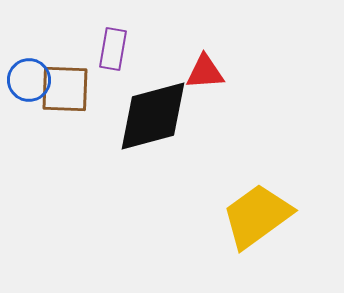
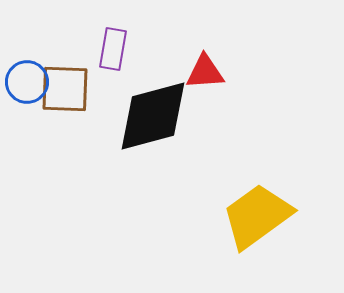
blue circle: moved 2 px left, 2 px down
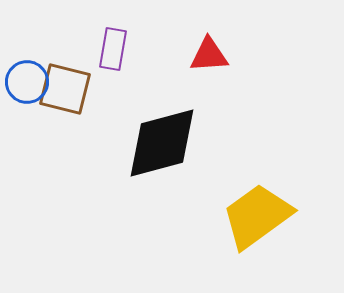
red triangle: moved 4 px right, 17 px up
brown square: rotated 12 degrees clockwise
black diamond: moved 9 px right, 27 px down
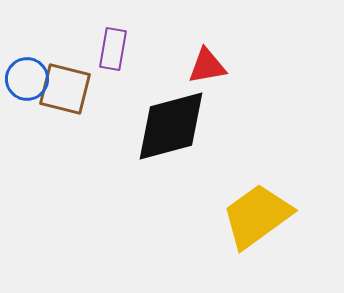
red triangle: moved 2 px left, 11 px down; rotated 6 degrees counterclockwise
blue circle: moved 3 px up
black diamond: moved 9 px right, 17 px up
